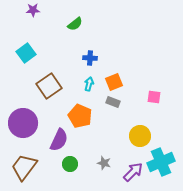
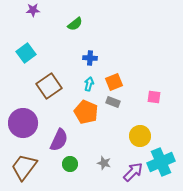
orange pentagon: moved 6 px right, 4 px up
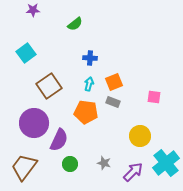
orange pentagon: rotated 15 degrees counterclockwise
purple circle: moved 11 px right
cyan cross: moved 5 px right, 1 px down; rotated 16 degrees counterclockwise
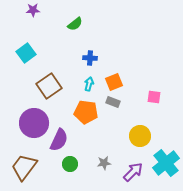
gray star: rotated 24 degrees counterclockwise
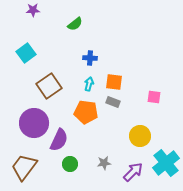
orange square: rotated 30 degrees clockwise
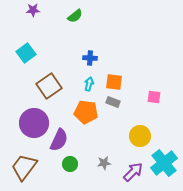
green semicircle: moved 8 px up
cyan cross: moved 2 px left
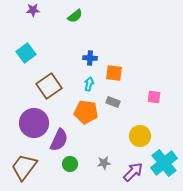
orange square: moved 9 px up
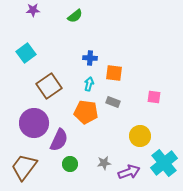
purple arrow: moved 4 px left; rotated 25 degrees clockwise
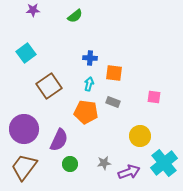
purple circle: moved 10 px left, 6 px down
